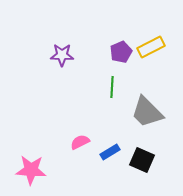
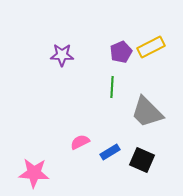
pink star: moved 3 px right, 3 px down
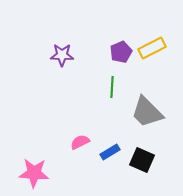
yellow rectangle: moved 1 px right, 1 px down
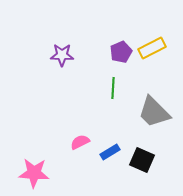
green line: moved 1 px right, 1 px down
gray trapezoid: moved 7 px right
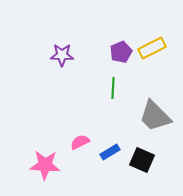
gray trapezoid: moved 1 px right, 4 px down
pink star: moved 11 px right, 8 px up
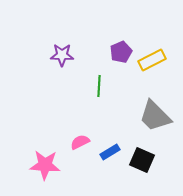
yellow rectangle: moved 12 px down
green line: moved 14 px left, 2 px up
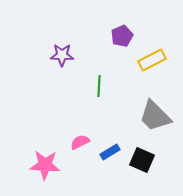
purple pentagon: moved 1 px right, 16 px up
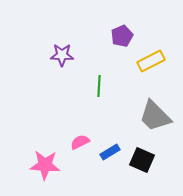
yellow rectangle: moved 1 px left, 1 px down
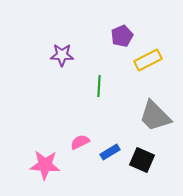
yellow rectangle: moved 3 px left, 1 px up
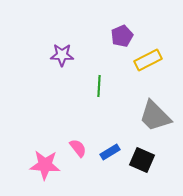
pink semicircle: moved 2 px left, 6 px down; rotated 78 degrees clockwise
